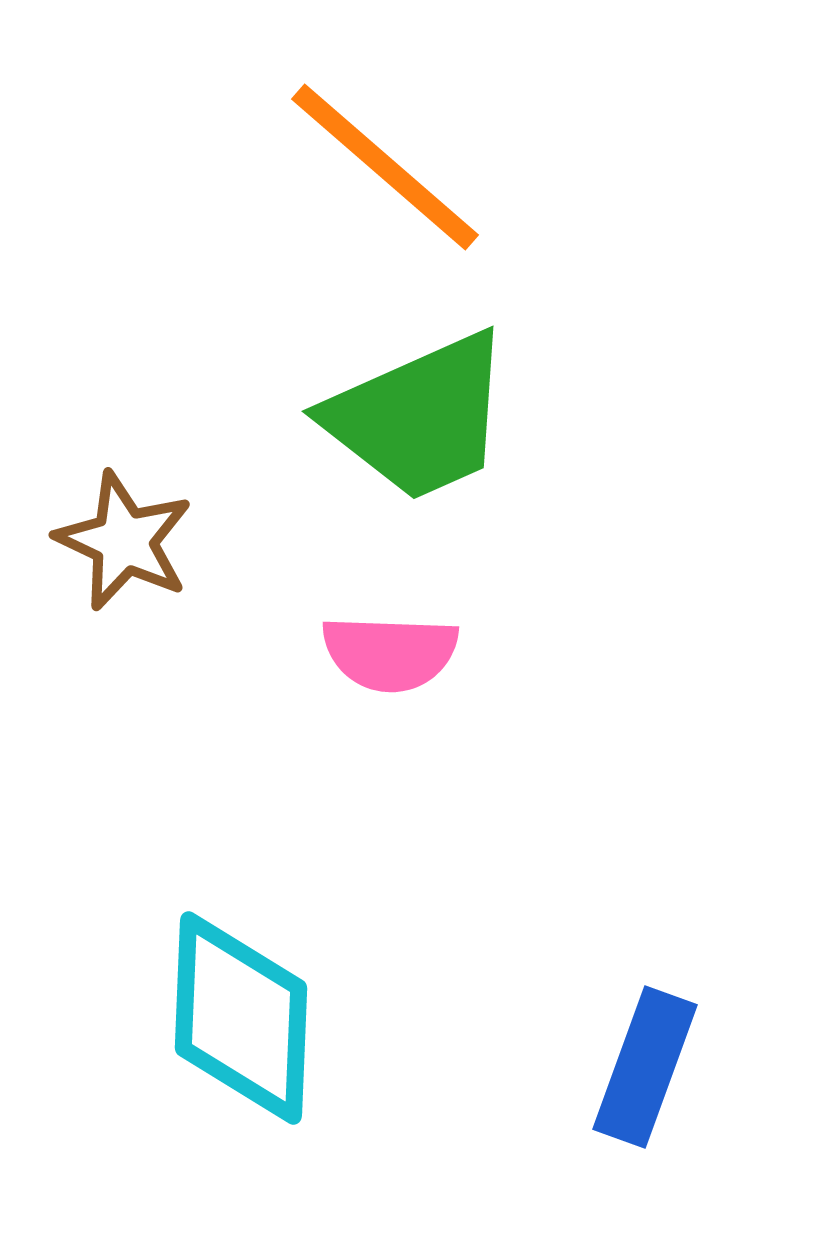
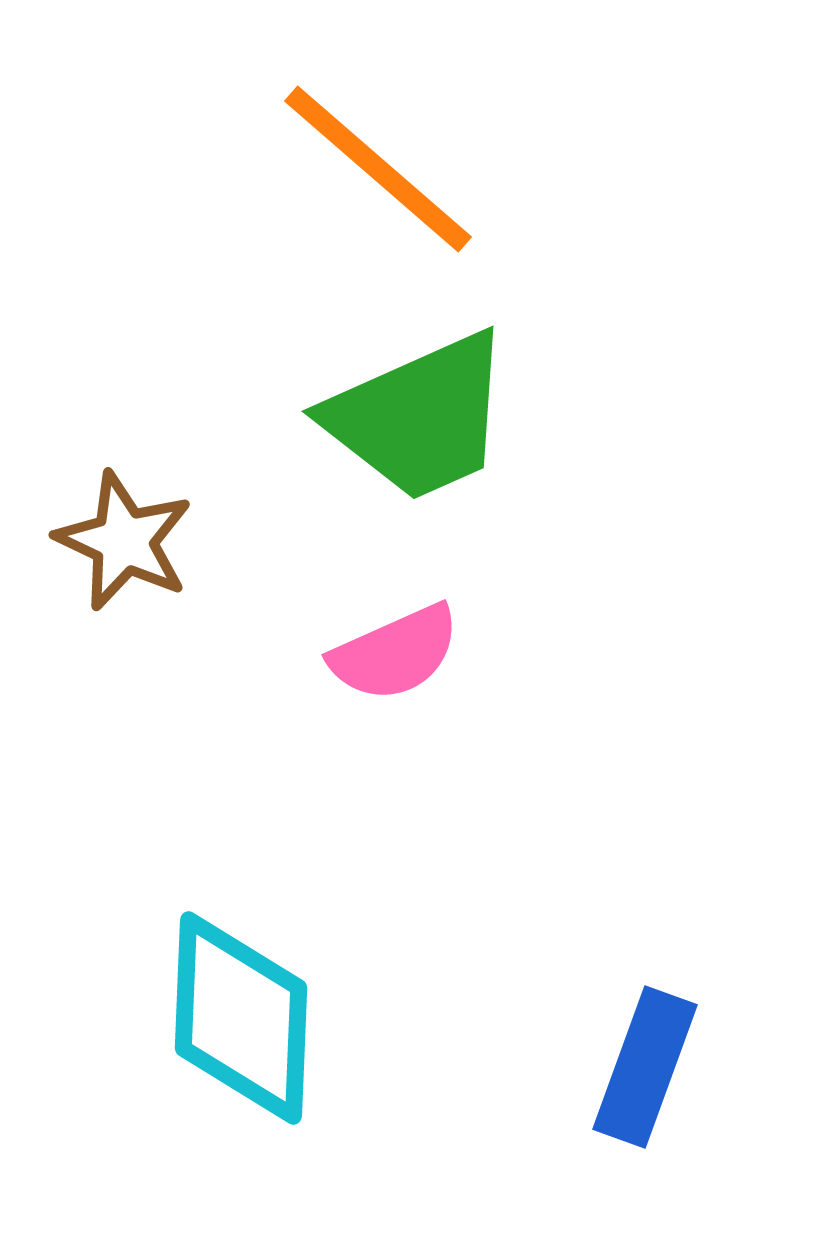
orange line: moved 7 px left, 2 px down
pink semicircle: moved 5 px right; rotated 26 degrees counterclockwise
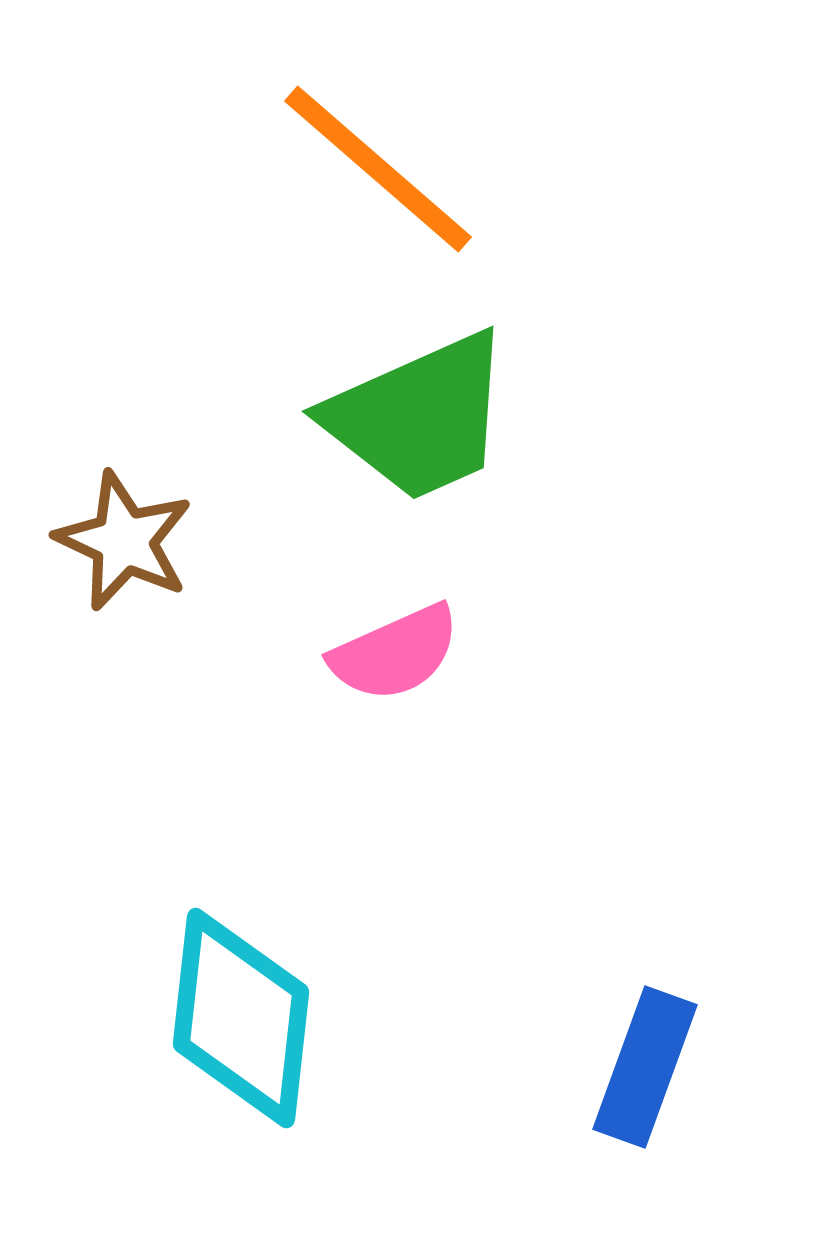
cyan diamond: rotated 4 degrees clockwise
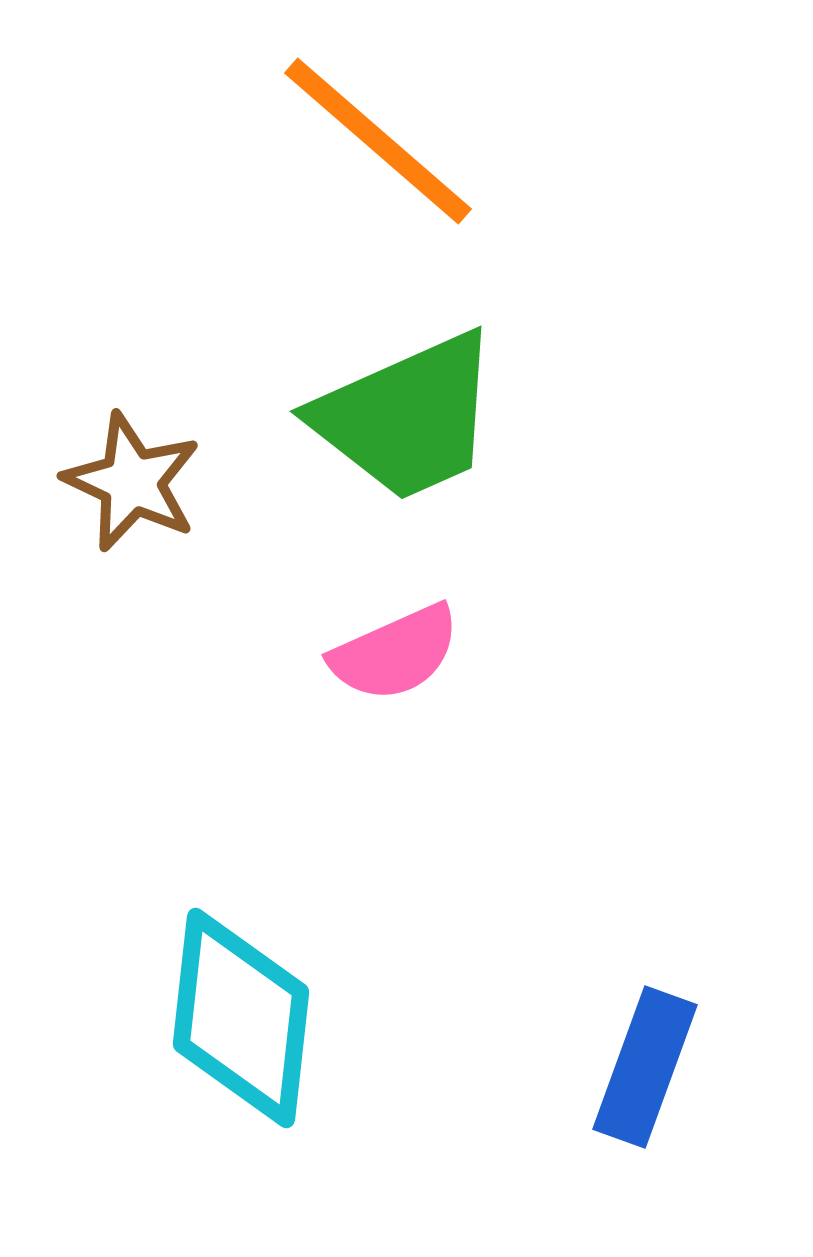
orange line: moved 28 px up
green trapezoid: moved 12 px left
brown star: moved 8 px right, 59 px up
